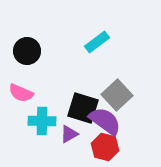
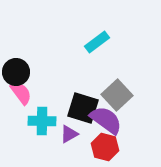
black circle: moved 11 px left, 21 px down
pink semicircle: rotated 150 degrees counterclockwise
purple semicircle: moved 1 px right, 1 px up
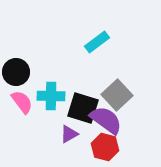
pink semicircle: moved 1 px right, 9 px down
cyan cross: moved 9 px right, 25 px up
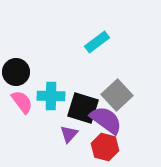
purple triangle: rotated 18 degrees counterclockwise
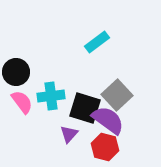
cyan cross: rotated 8 degrees counterclockwise
black square: moved 2 px right
purple semicircle: moved 2 px right
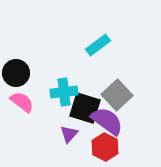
cyan rectangle: moved 1 px right, 3 px down
black circle: moved 1 px down
cyan cross: moved 13 px right, 4 px up
pink semicircle: rotated 15 degrees counterclockwise
purple semicircle: moved 1 px left, 1 px down
red hexagon: rotated 12 degrees clockwise
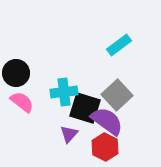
cyan rectangle: moved 21 px right
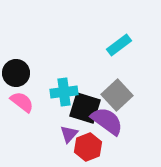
red hexagon: moved 17 px left; rotated 12 degrees clockwise
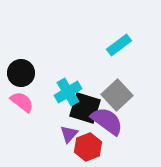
black circle: moved 5 px right
cyan cross: moved 4 px right; rotated 24 degrees counterclockwise
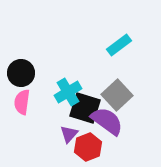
pink semicircle: rotated 120 degrees counterclockwise
